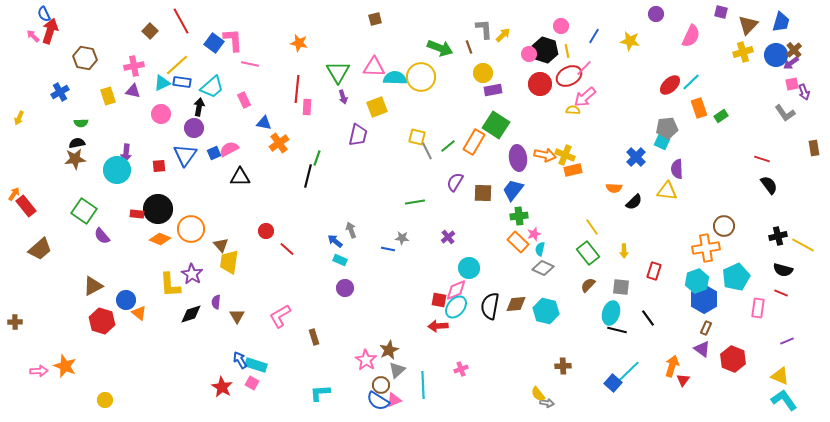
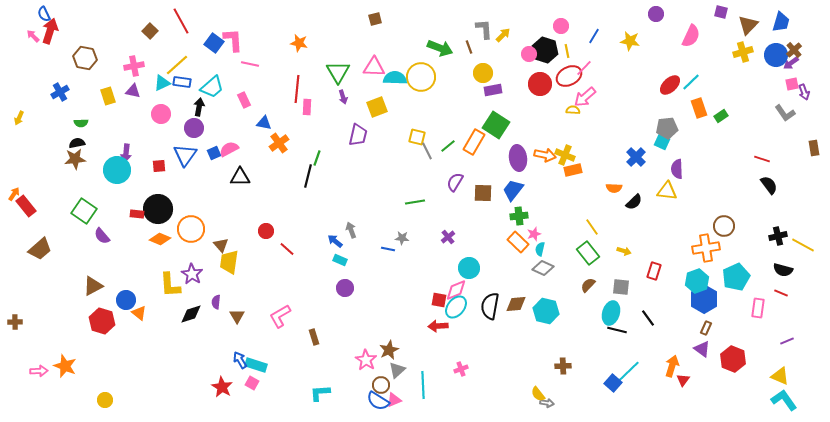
yellow arrow at (624, 251): rotated 72 degrees counterclockwise
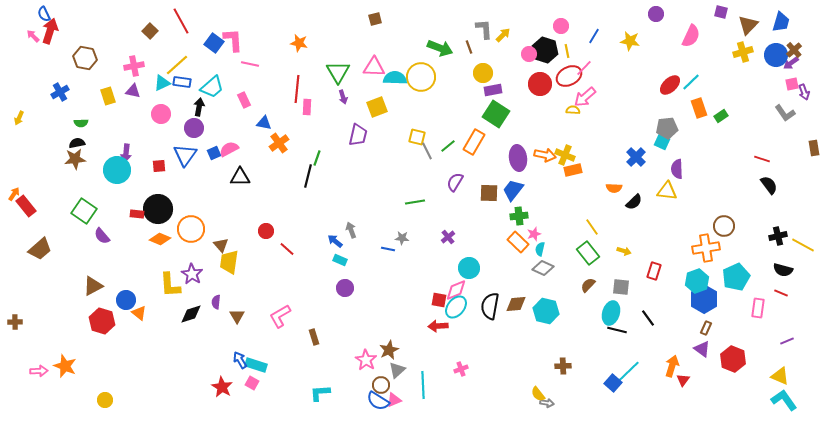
green square at (496, 125): moved 11 px up
brown square at (483, 193): moved 6 px right
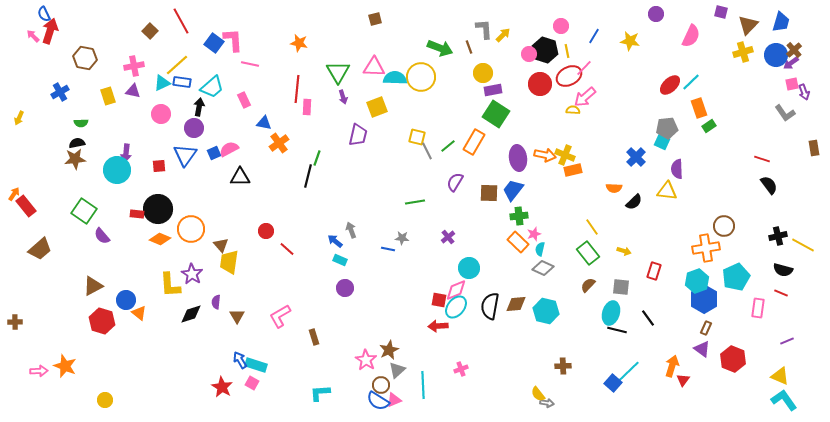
green rectangle at (721, 116): moved 12 px left, 10 px down
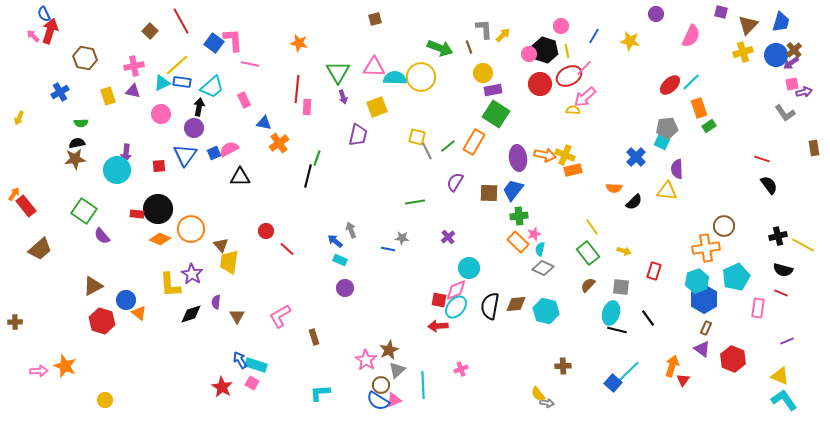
purple arrow at (804, 92): rotated 84 degrees counterclockwise
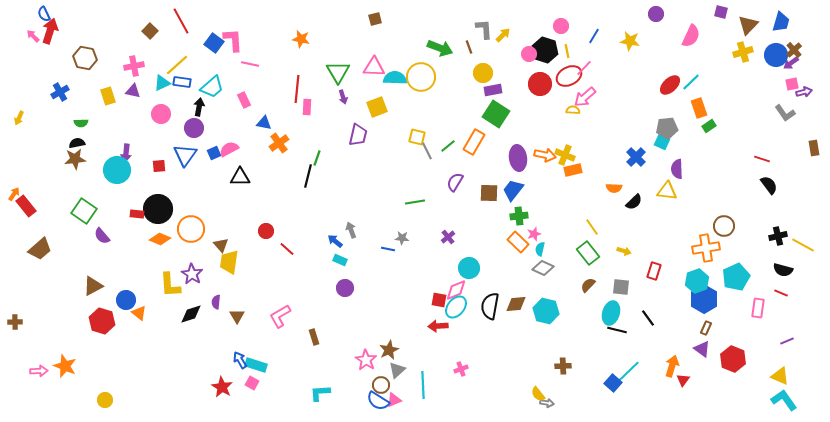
orange star at (299, 43): moved 2 px right, 4 px up
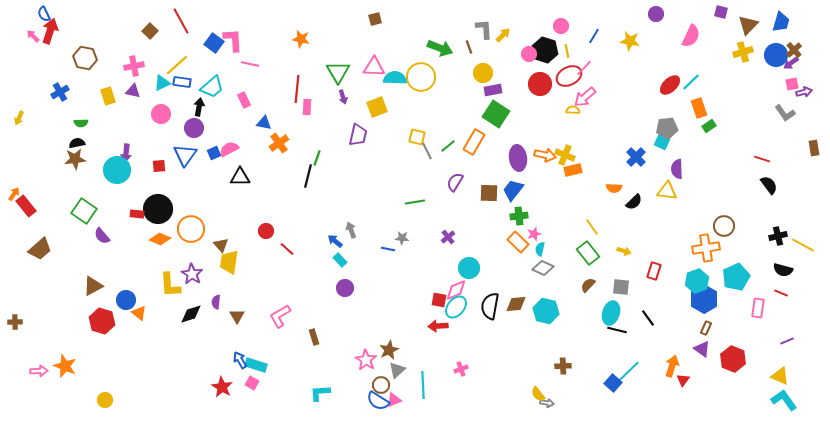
cyan rectangle at (340, 260): rotated 24 degrees clockwise
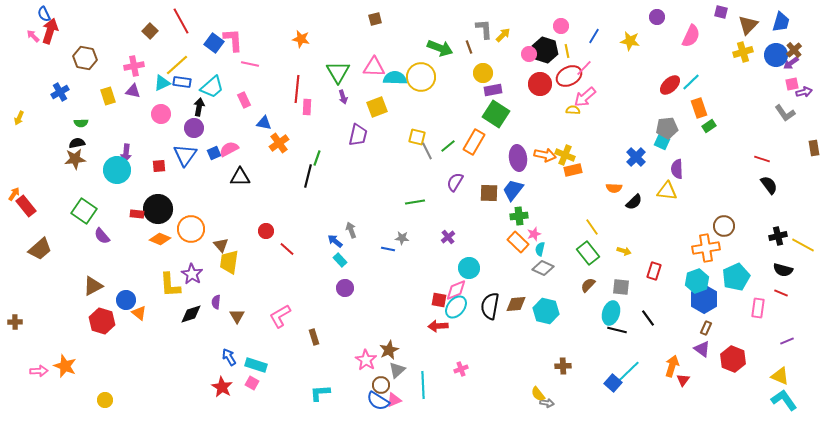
purple circle at (656, 14): moved 1 px right, 3 px down
blue arrow at (240, 360): moved 11 px left, 3 px up
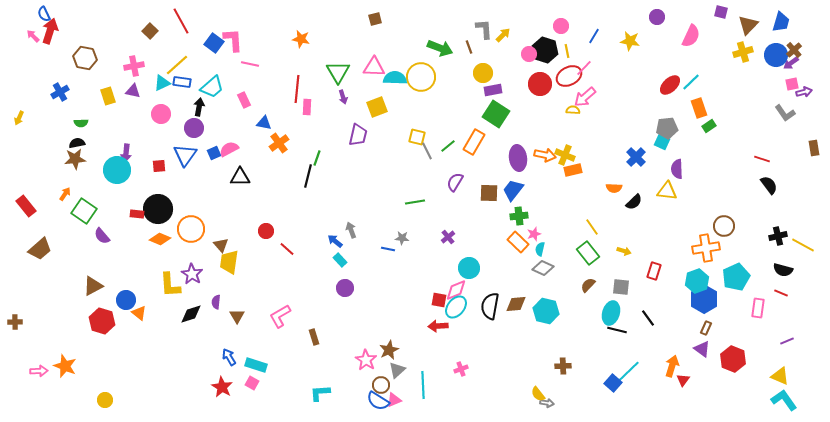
orange arrow at (14, 194): moved 51 px right
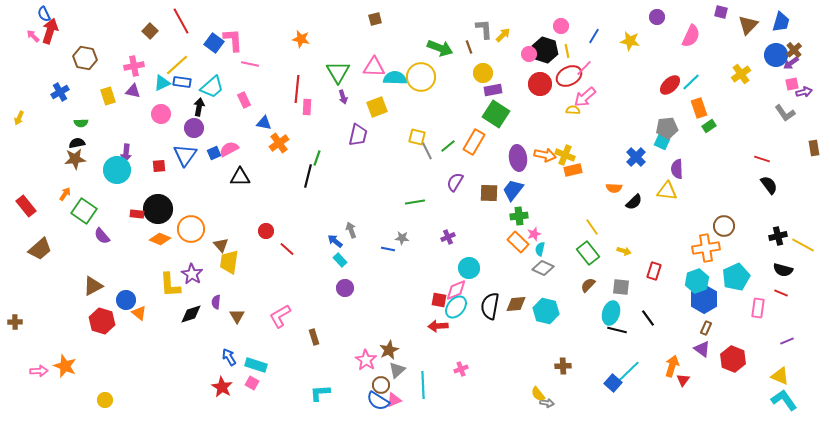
yellow cross at (743, 52): moved 2 px left, 22 px down; rotated 18 degrees counterclockwise
purple cross at (448, 237): rotated 16 degrees clockwise
